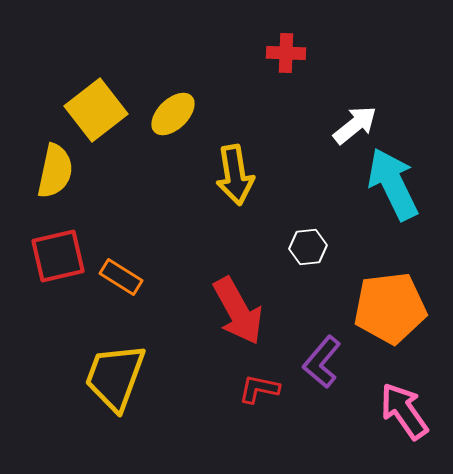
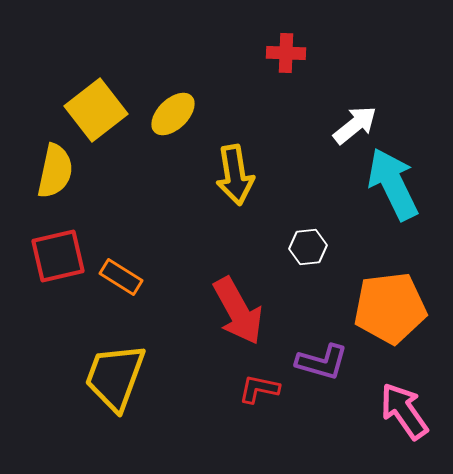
purple L-shape: rotated 114 degrees counterclockwise
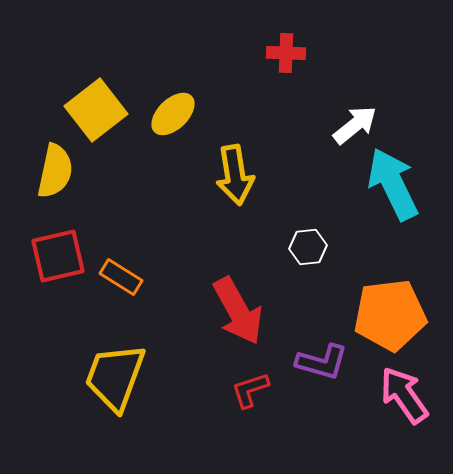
orange pentagon: moved 7 px down
red L-shape: moved 9 px left, 1 px down; rotated 30 degrees counterclockwise
pink arrow: moved 16 px up
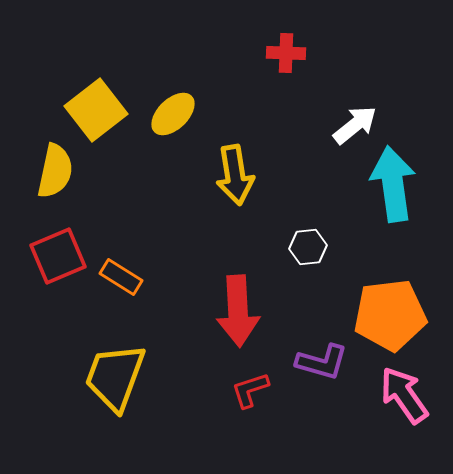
cyan arrow: rotated 18 degrees clockwise
red square: rotated 10 degrees counterclockwise
red arrow: rotated 26 degrees clockwise
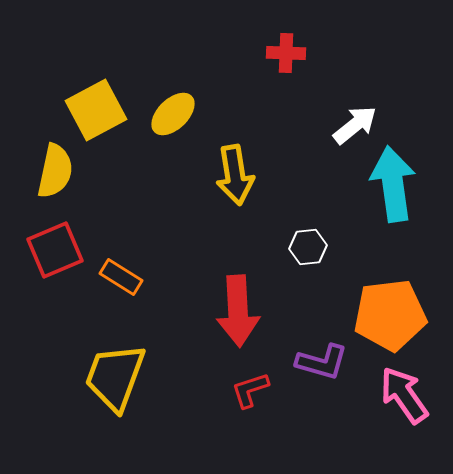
yellow square: rotated 10 degrees clockwise
red square: moved 3 px left, 6 px up
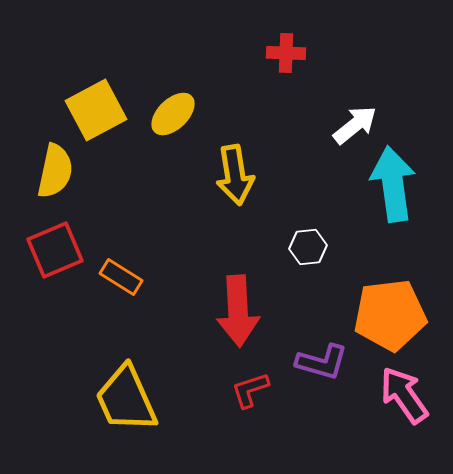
yellow trapezoid: moved 11 px right, 22 px down; rotated 44 degrees counterclockwise
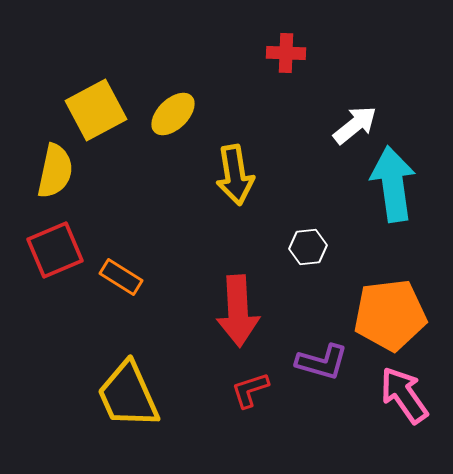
yellow trapezoid: moved 2 px right, 4 px up
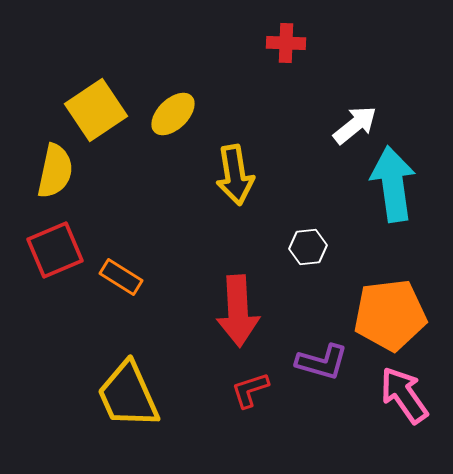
red cross: moved 10 px up
yellow square: rotated 6 degrees counterclockwise
